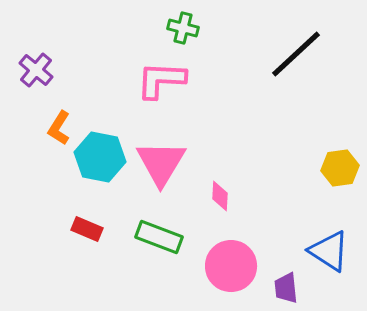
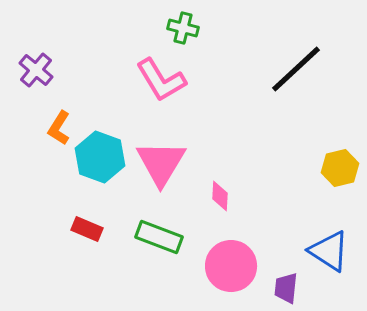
black line: moved 15 px down
pink L-shape: rotated 124 degrees counterclockwise
cyan hexagon: rotated 9 degrees clockwise
yellow hexagon: rotated 6 degrees counterclockwise
purple trapezoid: rotated 12 degrees clockwise
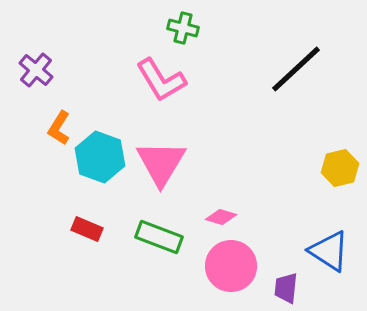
pink diamond: moved 1 px right, 21 px down; rotated 76 degrees counterclockwise
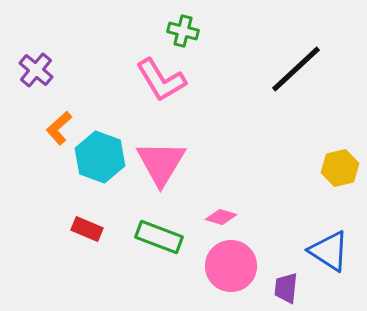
green cross: moved 3 px down
orange L-shape: rotated 16 degrees clockwise
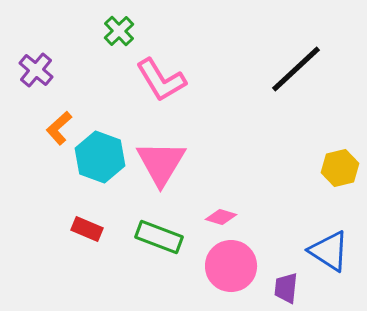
green cross: moved 64 px left; rotated 32 degrees clockwise
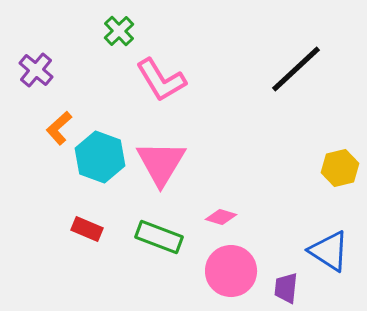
pink circle: moved 5 px down
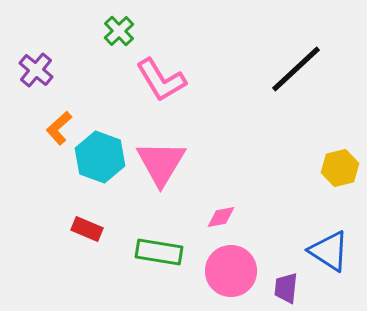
pink diamond: rotated 28 degrees counterclockwise
green rectangle: moved 15 px down; rotated 12 degrees counterclockwise
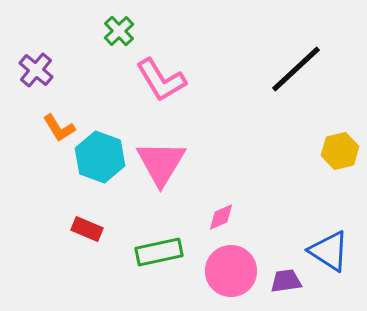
orange L-shape: rotated 80 degrees counterclockwise
yellow hexagon: moved 17 px up
pink diamond: rotated 12 degrees counterclockwise
green rectangle: rotated 21 degrees counterclockwise
purple trapezoid: moved 7 px up; rotated 76 degrees clockwise
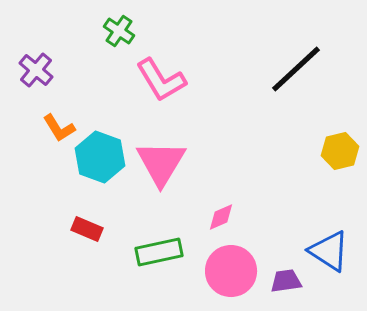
green cross: rotated 12 degrees counterclockwise
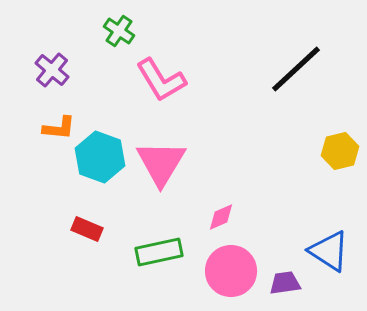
purple cross: moved 16 px right
orange L-shape: rotated 52 degrees counterclockwise
purple trapezoid: moved 1 px left, 2 px down
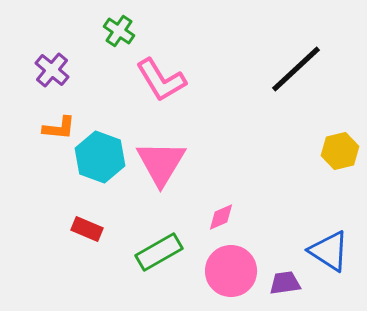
green rectangle: rotated 18 degrees counterclockwise
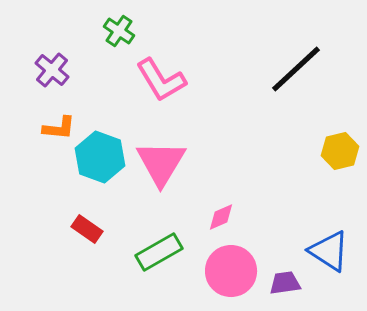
red rectangle: rotated 12 degrees clockwise
